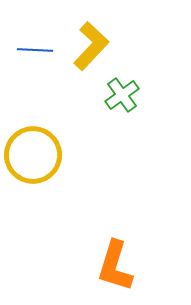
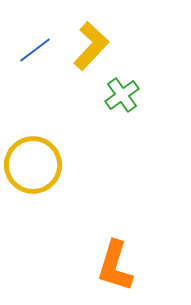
blue line: rotated 40 degrees counterclockwise
yellow circle: moved 10 px down
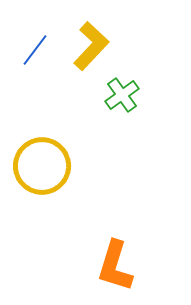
blue line: rotated 16 degrees counterclockwise
yellow circle: moved 9 px right, 1 px down
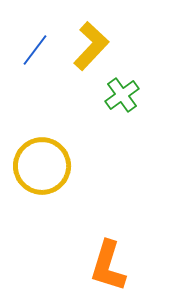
orange L-shape: moved 7 px left
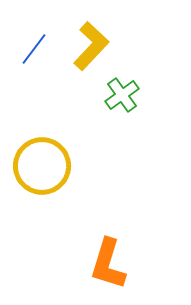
blue line: moved 1 px left, 1 px up
orange L-shape: moved 2 px up
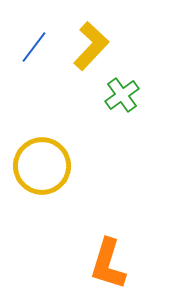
blue line: moved 2 px up
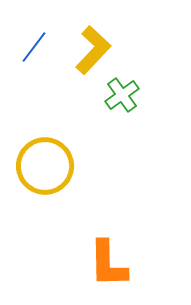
yellow L-shape: moved 2 px right, 4 px down
yellow circle: moved 3 px right
orange L-shape: rotated 18 degrees counterclockwise
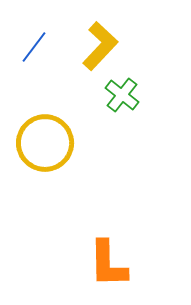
yellow L-shape: moved 7 px right, 4 px up
green cross: rotated 16 degrees counterclockwise
yellow circle: moved 23 px up
